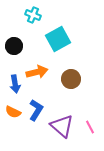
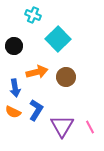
cyan square: rotated 15 degrees counterclockwise
brown circle: moved 5 px left, 2 px up
blue arrow: moved 4 px down
purple triangle: rotated 20 degrees clockwise
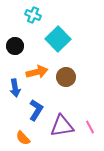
black circle: moved 1 px right
orange semicircle: moved 10 px right, 26 px down; rotated 21 degrees clockwise
purple triangle: rotated 50 degrees clockwise
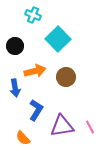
orange arrow: moved 2 px left, 1 px up
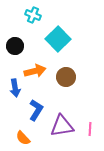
pink line: moved 2 px down; rotated 32 degrees clockwise
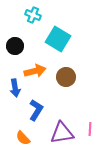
cyan square: rotated 15 degrees counterclockwise
purple triangle: moved 7 px down
